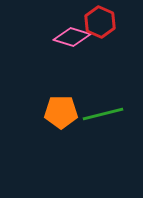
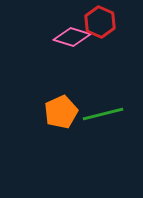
orange pentagon: rotated 24 degrees counterclockwise
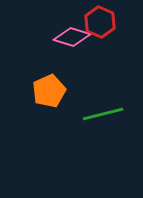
orange pentagon: moved 12 px left, 21 px up
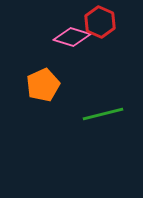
orange pentagon: moved 6 px left, 6 px up
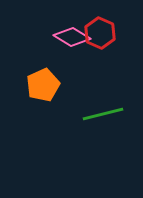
red hexagon: moved 11 px down
pink diamond: rotated 15 degrees clockwise
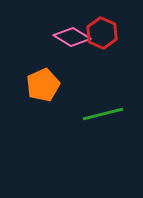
red hexagon: moved 2 px right
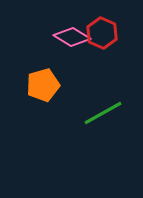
orange pentagon: rotated 8 degrees clockwise
green line: moved 1 px up; rotated 15 degrees counterclockwise
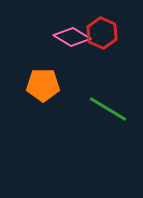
orange pentagon: rotated 16 degrees clockwise
green line: moved 5 px right, 4 px up; rotated 60 degrees clockwise
